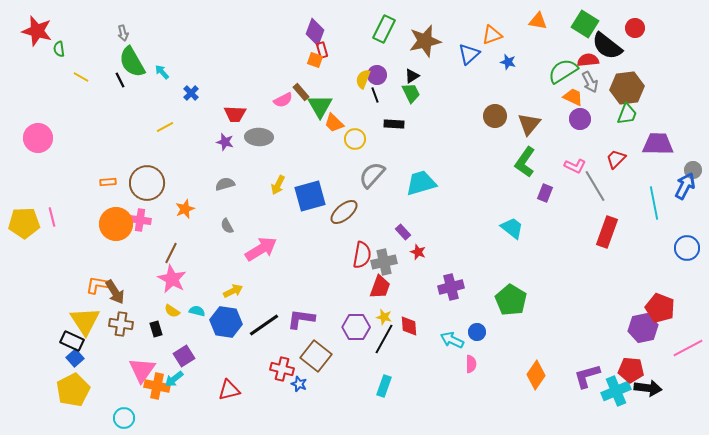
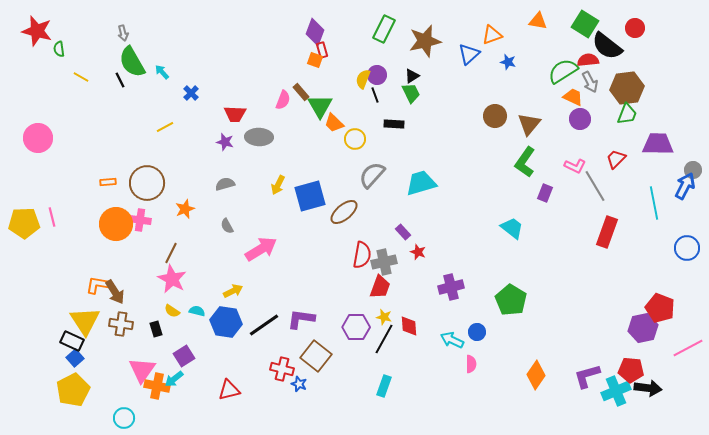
pink semicircle at (283, 100): rotated 42 degrees counterclockwise
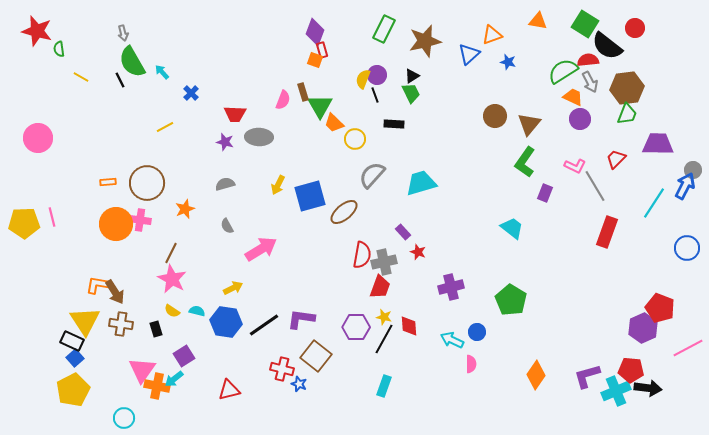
brown rectangle at (301, 92): moved 2 px right; rotated 24 degrees clockwise
cyan line at (654, 203): rotated 44 degrees clockwise
yellow arrow at (233, 291): moved 3 px up
purple hexagon at (643, 328): rotated 12 degrees counterclockwise
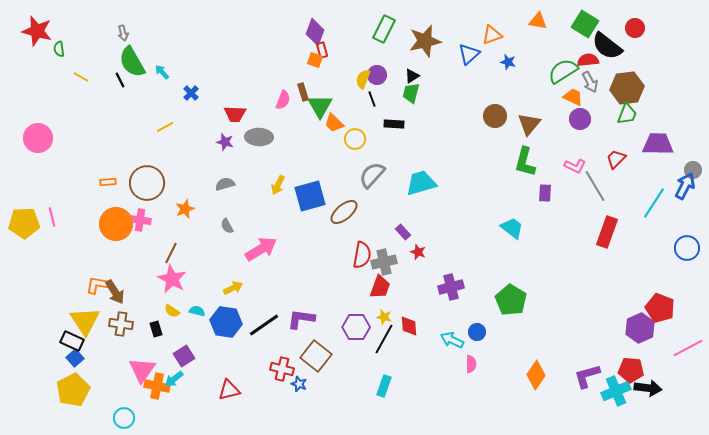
green trapezoid at (411, 93): rotated 140 degrees counterclockwise
black line at (375, 95): moved 3 px left, 4 px down
green L-shape at (525, 162): rotated 20 degrees counterclockwise
purple rectangle at (545, 193): rotated 18 degrees counterclockwise
purple hexagon at (643, 328): moved 3 px left
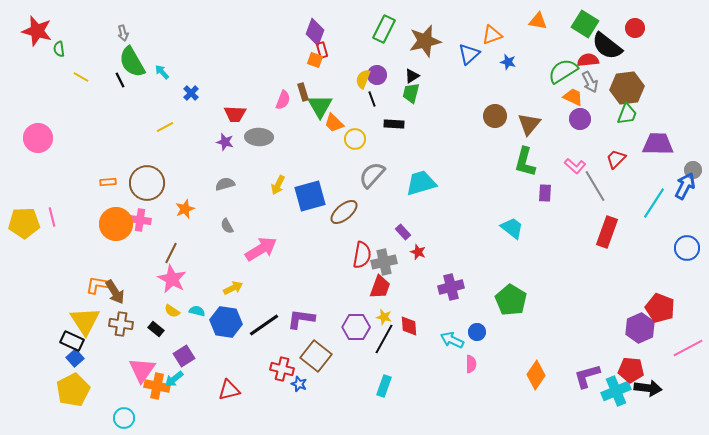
pink L-shape at (575, 166): rotated 15 degrees clockwise
black rectangle at (156, 329): rotated 35 degrees counterclockwise
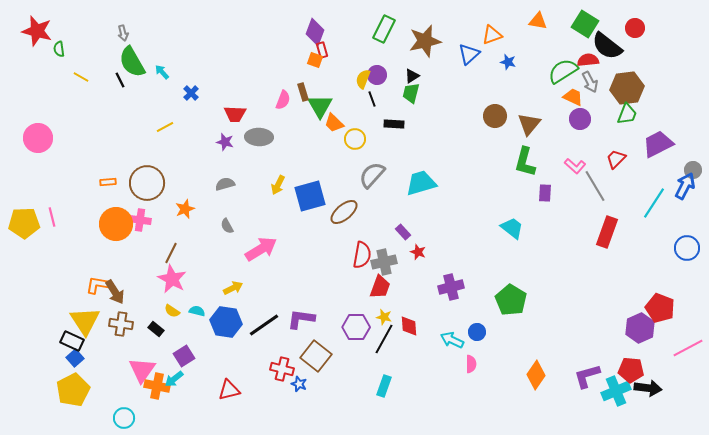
purple trapezoid at (658, 144): rotated 28 degrees counterclockwise
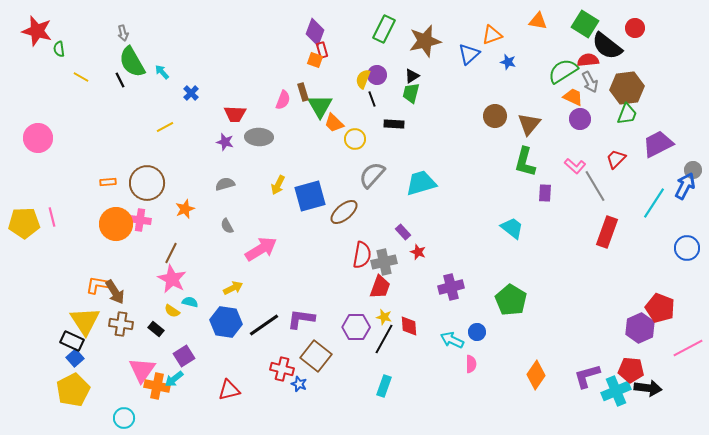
cyan semicircle at (197, 311): moved 7 px left, 9 px up
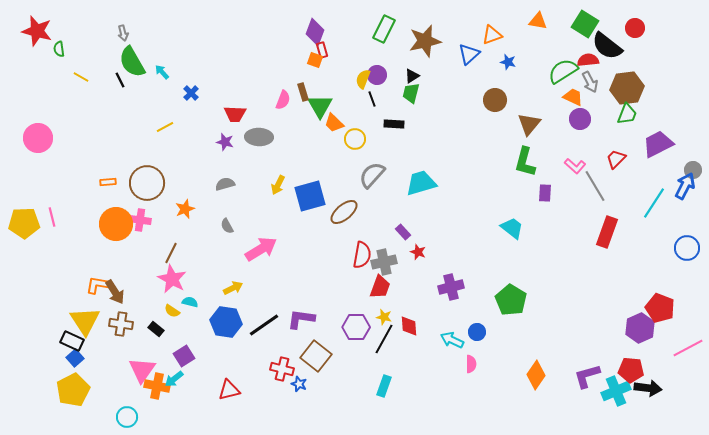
brown circle at (495, 116): moved 16 px up
cyan circle at (124, 418): moved 3 px right, 1 px up
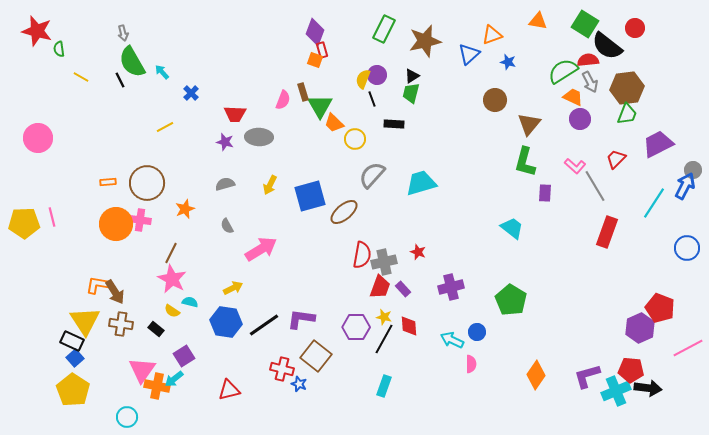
yellow arrow at (278, 185): moved 8 px left
purple rectangle at (403, 232): moved 57 px down
yellow pentagon at (73, 390): rotated 12 degrees counterclockwise
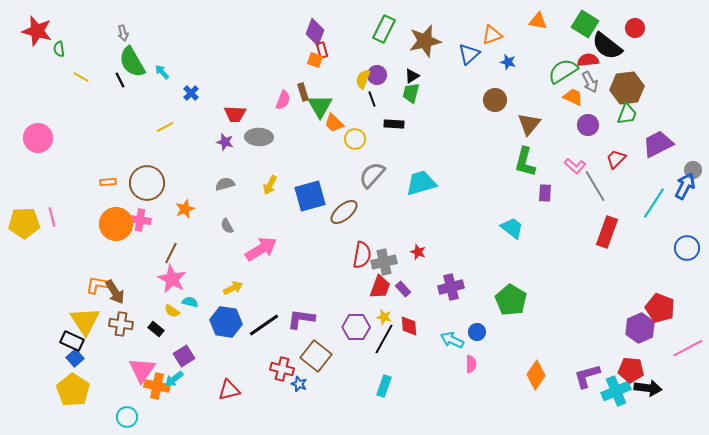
purple circle at (580, 119): moved 8 px right, 6 px down
